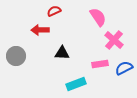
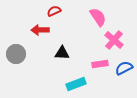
gray circle: moved 2 px up
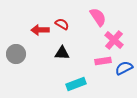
red semicircle: moved 8 px right, 13 px down; rotated 56 degrees clockwise
pink rectangle: moved 3 px right, 3 px up
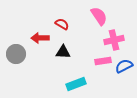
pink semicircle: moved 1 px right, 1 px up
red arrow: moved 8 px down
pink cross: rotated 36 degrees clockwise
black triangle: moved 1 px right, 1 px up
blue semicircle: moved 2 px up
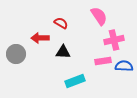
red semicircle: moved 1 px left, 1 px up
blue semicircle: rotated 30 degrees clockwise
cyan rectangle: moved 1 px left, 3 px up
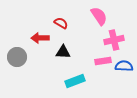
gray circle: moved 1 px right, 3 px down
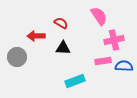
red arrow: moved 4 px left, 2 px up
black triangle: moved 4 px up
